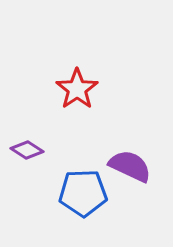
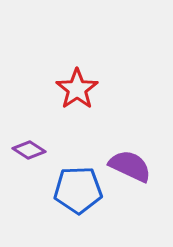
purple diamond: moved 2 px right
blue pentagon: moved 5 px left, 3 px up
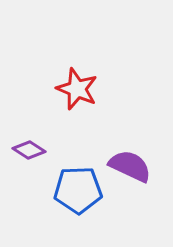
red star: rotated 15 degrees counterclockwise
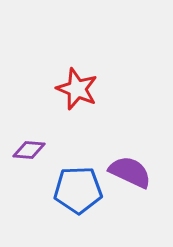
purple diamond: rotated 28 degrees counterclockwise
purple semicircle: moved 6 px down
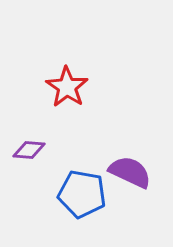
red star: moved 10 px left, 2 px up; rotated 12 degrees clockwise
blue pentagon: moved 4 px right, 4 px down; rotated 12 degrees clockwise
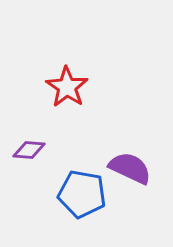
purple semicircle: moved 4 px up
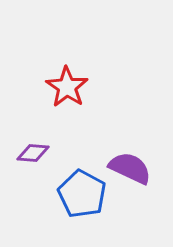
purple diamond: moved 4 px right, 3 px down
blue pentagon: rotated 18 degrees clockwise
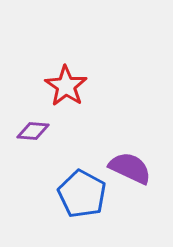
red star: moved 1 px left, 1 px up
purple diamond: moved 22 px up
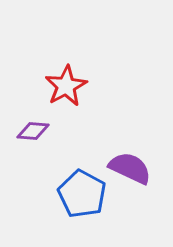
red star: rotated 9 degrees clockwise
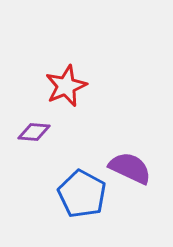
red star: rotated 6 degrees clockwise
purple diamond: moved 1 px right, 1 px down
